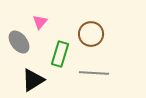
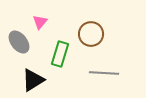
gray line: moved 10 px right
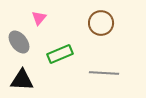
pink triangle: moved 1 px left, 4 px up
brown circle: moved 10 px right, 11 px up
green rectangle: rotated 50 degrees clockwise
black triangle: moved 11 px left; rotated 35 degrees clockwise
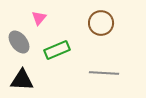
green rectangle: moved 3 px left, 4 px up
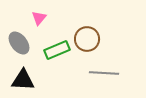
brown circle: moved 14 px left, 16 px down
gray ellipse: moved 1 px down
black triangle: moved 1 px right
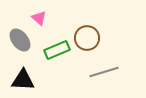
pink triangle: rotated 28 degrees counterclockwise
brown circle: moved 1 px up
gray ellipse: moved 1 px right, 3 px up
gray line: moved 1 px up; rotated 20 degrees counterclockwise
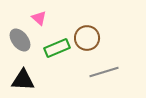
green rectangle: moved 2 px up
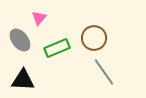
pink triangle: rotated 28 degrees clockwise
brown circle: moved 7 px right
gray line: rotated 72 degrees clockwise
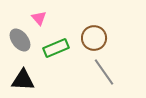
pink triangle: rotated 21 degrees counterclockwise
green rectangle: moved 1 px left
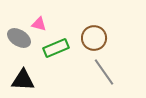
pink triangle: moved 6 px down; rotated 35 degrees counterclockwise
gray ellipse: moved 1 px left, 2 px up; rotated 20 degrees counterclockwise
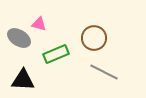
green rectangle: moved 6 px down
gray line: rotated 28 degrees counterclockwise
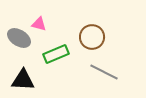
brown circle: moved 2 px left, 1 px up
